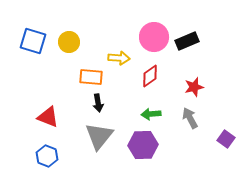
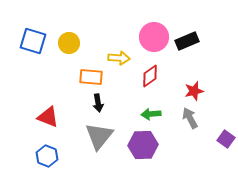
yellow circle: moved 1 px down
red star: moved 4 px down
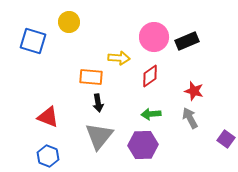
yellow circle: moved 21 px up
red star: rotated 30 degrees clockwise
blue hexagon: moved 1 px right
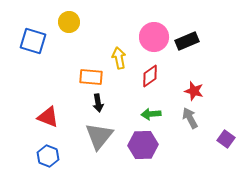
yellow arrow: rotated 105 degrees counterclockwise
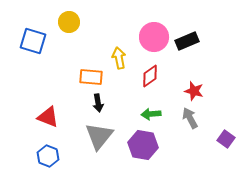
purple hexagon: rotated 12 degrees clockwise
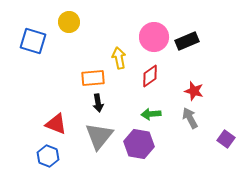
orange rectangle: moved 2 px right, 1 px down; rotated 10 degrees counterclockwise
red triangle: moved 8 px right, 7 px down
purple hexagon: moved 4 px left, 1 px up
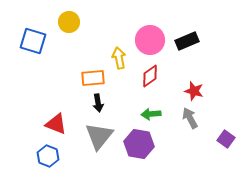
pink circle: moved 4 px left, 3 px down
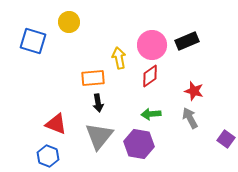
pink circle: moved 2 px right, 5 px down
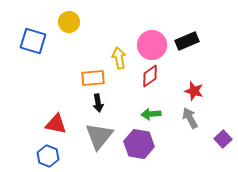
red triangle: rotated 10 degrees counterclockwise
purple square: moved 3 px left; rotated 12 degrees clockwise
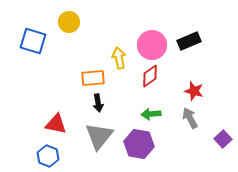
black rectangle: moved 2 px right
